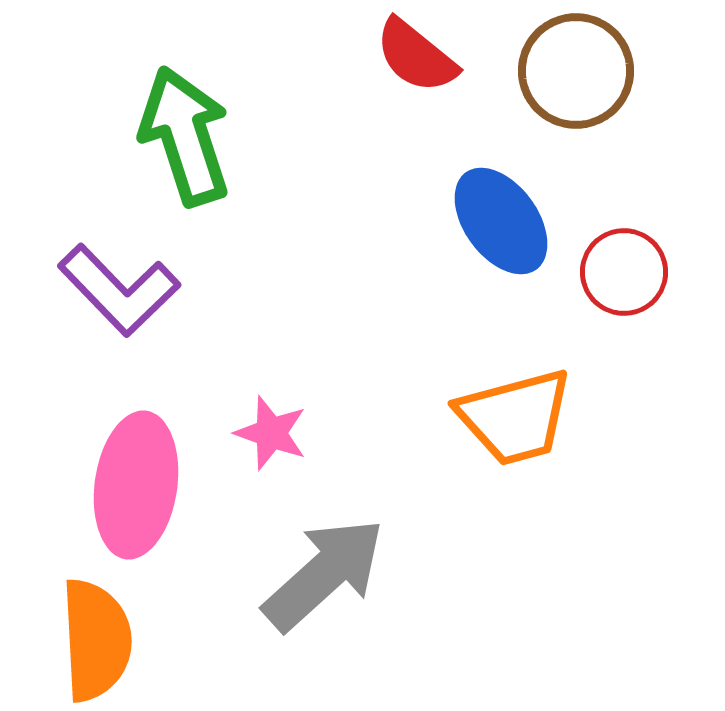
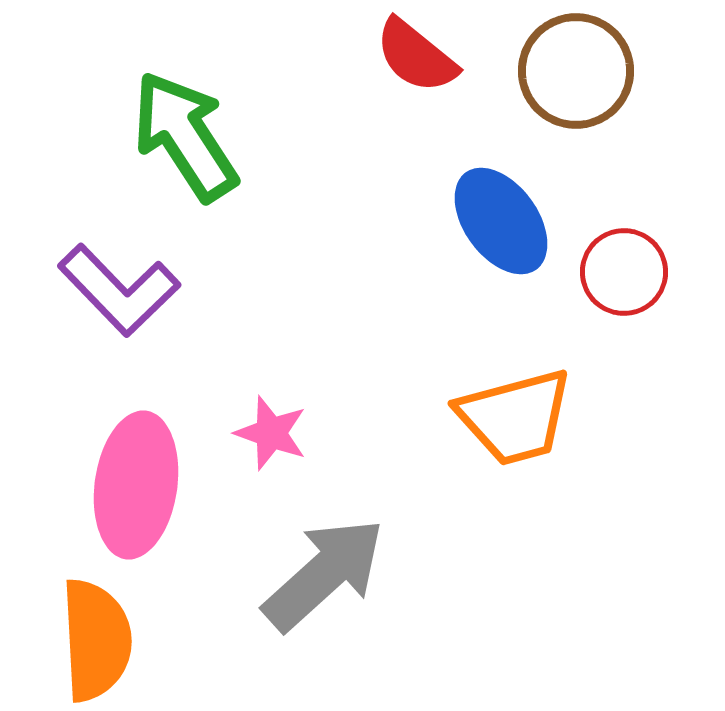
green arrow: rotated 15 degrees counterclockwise
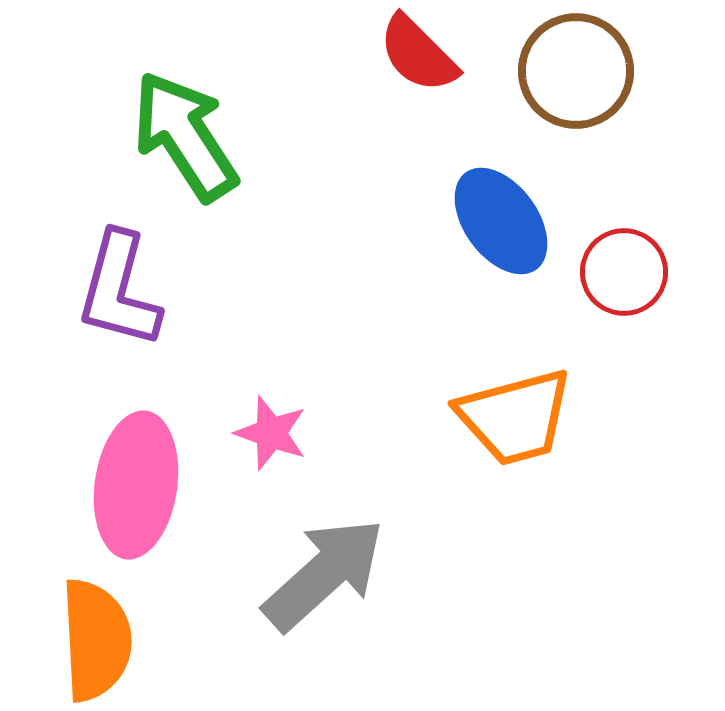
red semicircle: moved 2 px right, 2 px up; rotated 6 degrees clockwise
purple L-shape: rotated 59 degrees clockwise
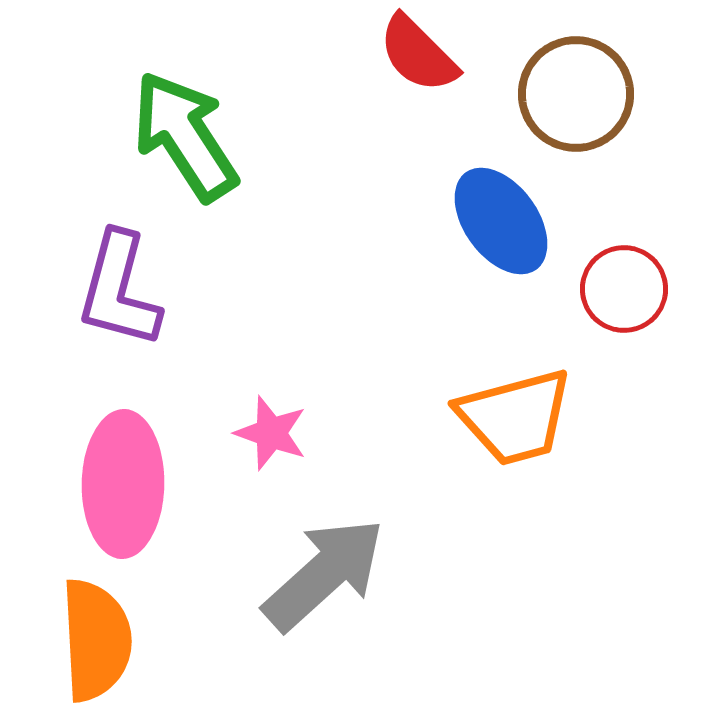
brown circle: moved 23 px down
red circle: moved 17 px down
pink ellipse: moved 13 px left, 1 px up; rotated 7 degrees counterclockwise
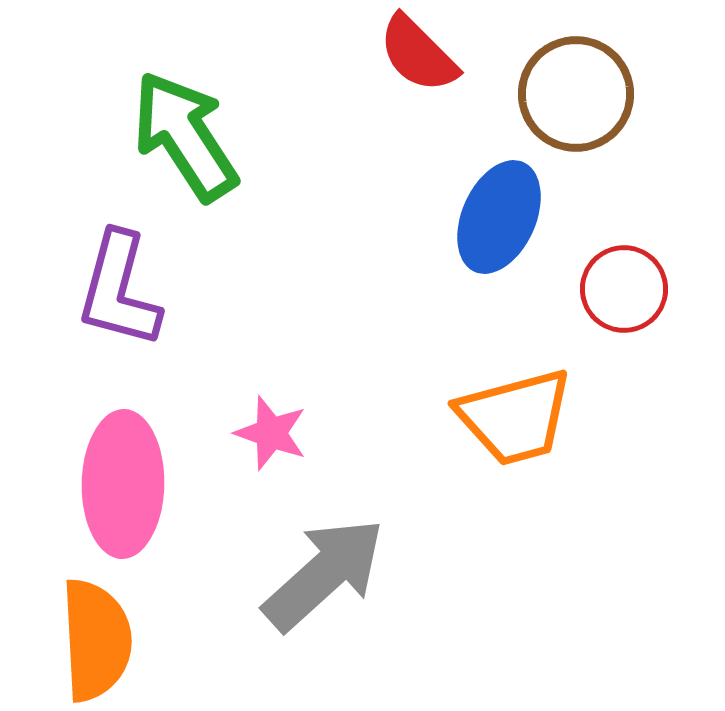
blue ellipse: moved 2 px left, 4 px up; rotated 60 degrees clockwise
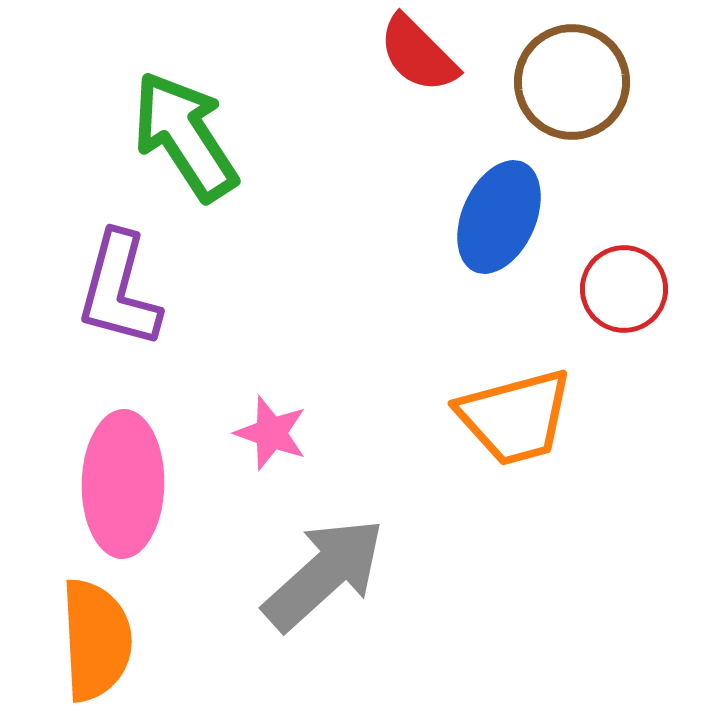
brown circle: moved 4 px left, 12 px up
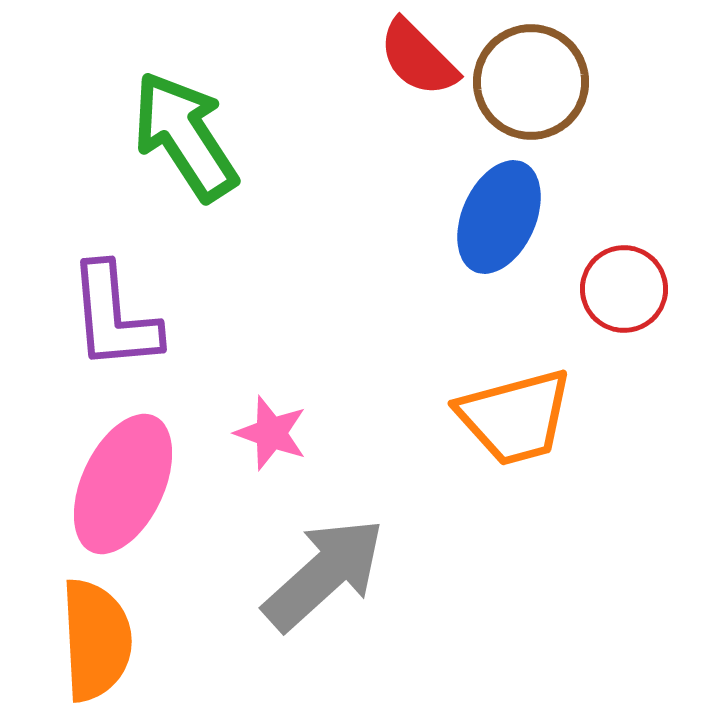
red semicircle: moved 4 px down
brown circle: moved 41 px left
purple L-shape: moved 5 px left, 27 px down; rotated 20 degrees counterclockwise
pink ellipse: rotated 24 degrees clockwise
